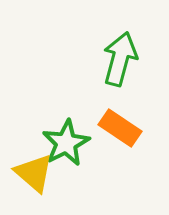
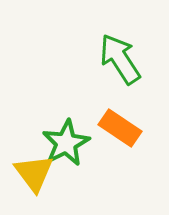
green arrow: rotated 48 degrees counterclockwise
yellow triangle: rotated 12 degrees clockwise
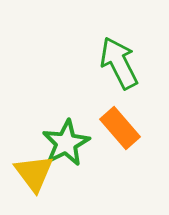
green arrow: moved 1 px left, 4 px down; rotated 6 degrees clockwise
orange rectangle: rotated 15 degrees clockwise
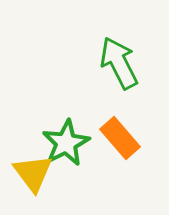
orange rectangle: moved 10 px down
yellow triangle: moved 1 px left
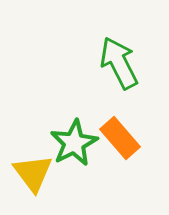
green star: moved 8 px right
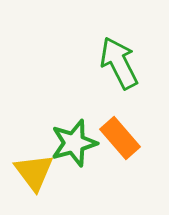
green star: rotated 12 degrees clockwise
yellow triangle: moved 1 px right, 1 px up
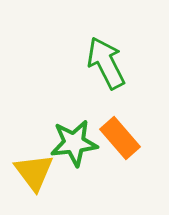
green arrow: moved 13 px left
green star: rotated 9 degrees clockwise
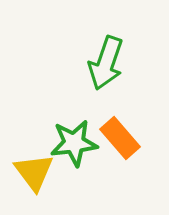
green arrow: rotated 134 degrees counterclockwise
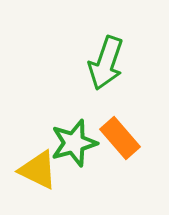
green star: rotated 9 degrees counterclockwise
yellow triangle: moved 4 px right, 2 px up; rotated 27 degrees counterclockwise
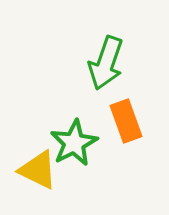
orange rectangle: moved 6 px right, 17 px up; rotated 21 degrees clockwise
green star: rotated 12 degrees counterclockwise
